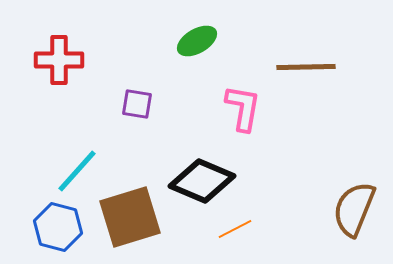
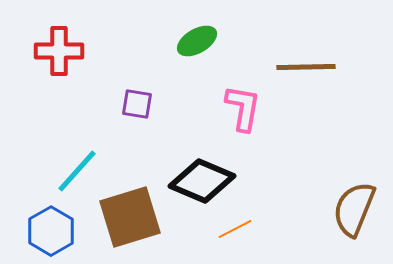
red cross: moved 9 px up
blue hexagon: moved 7 px left, 4 px down; rotated 15 degrees clockwise
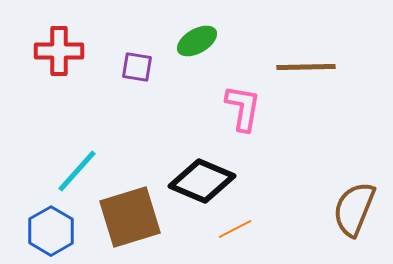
purple square: moved 37 px up
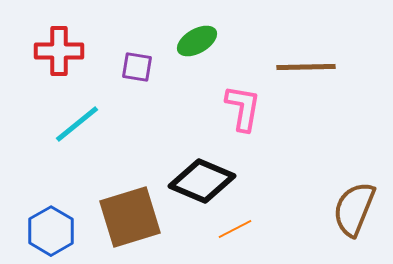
cyan line: moved 47 px up; rotated 9 degrees clockwise
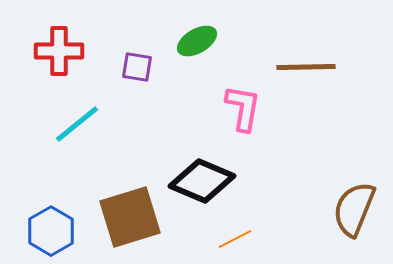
orange line: moved 10 px down
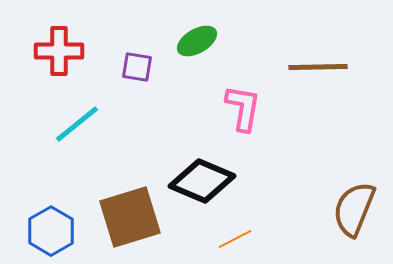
brown line: moved 12 px right
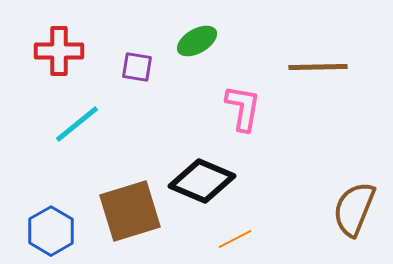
brown square: moved 6 px up
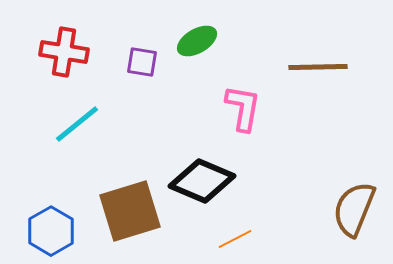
red cross: moved 5 px right, 1 px down; rotated 9 degrees clockwise
purple square: moved 5 px right, 5 px up
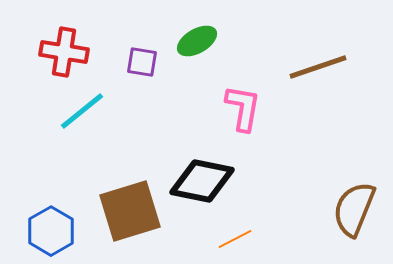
brown line: rotated 18 degrees counterclockwise
cyan line: moved 5 px right, 13 px up
black diamond: rotated 12 degrees counterclockwise
